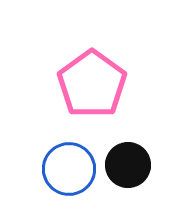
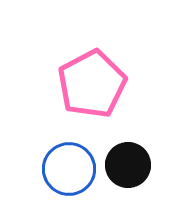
pink pentagon: rotated 8 degrees clockwise
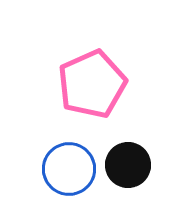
pink pentagon: rotated 4 degrees clockwise
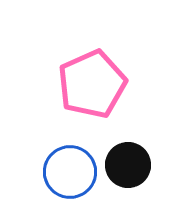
blue circle: moved 1 px right, 3 px down
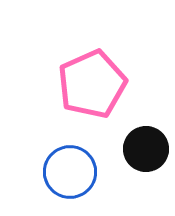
black circle: moved 18 px right, 16 px up
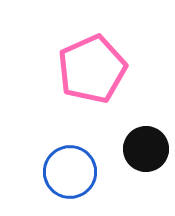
pink pentagon: moved 15 px up
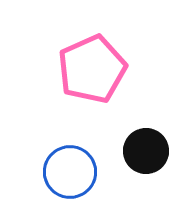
black circle: moved 2 px down
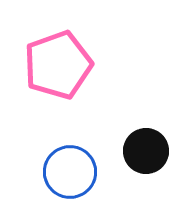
pink pentagon: moved 34 px left, 4 px up; rotated 4 degrees clockwise
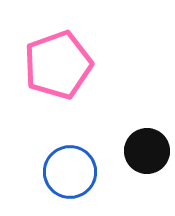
black circle: moved 1 px right
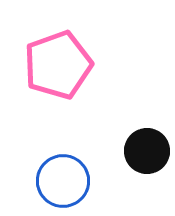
blue circle: moved 7 px left, 9 px down
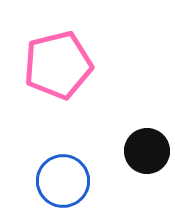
pink pentagon: rotated 6 degrees clockwise
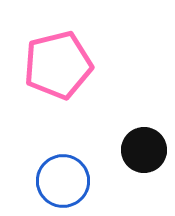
black circle: moved 3 px left, 1 px up
